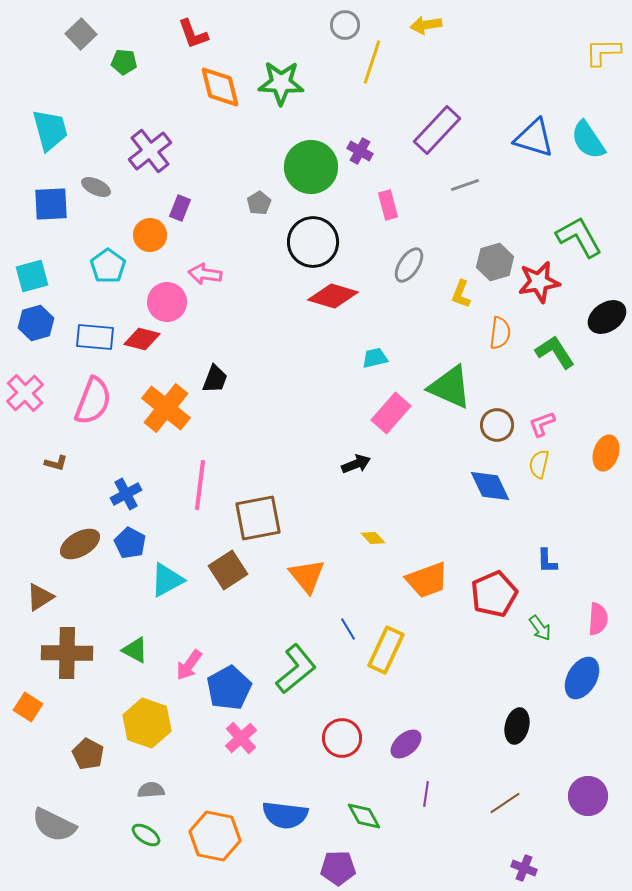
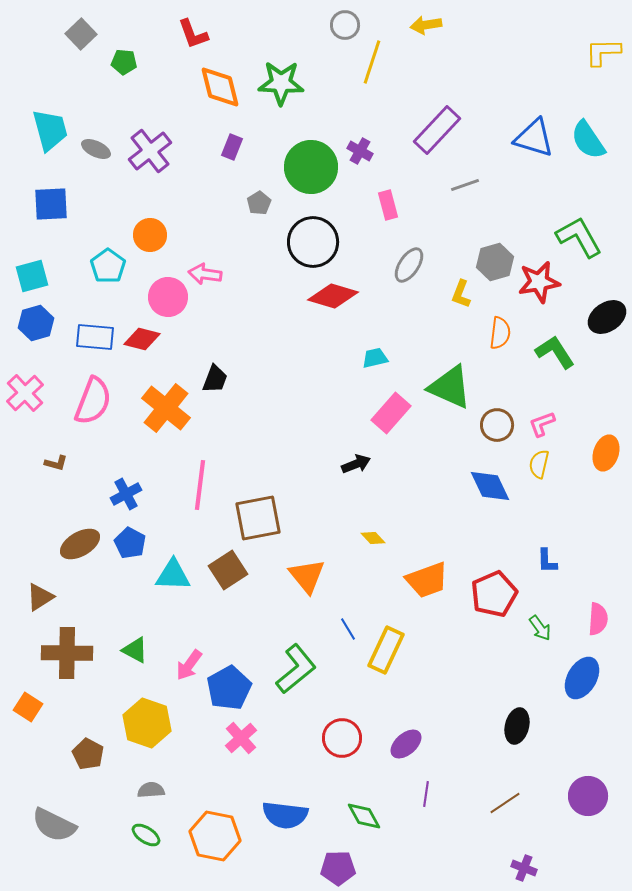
gray ellipse at (96, 187): moved 38 px up
purple rectangle at (180, 208): moved 52 px right, 61 px up
pink circle at (167, 302): moved 1 px right, 5 px up
cyan triangle at (167, 580): moved 6 px right, 5 px up; rotated 30 degrees clockwise
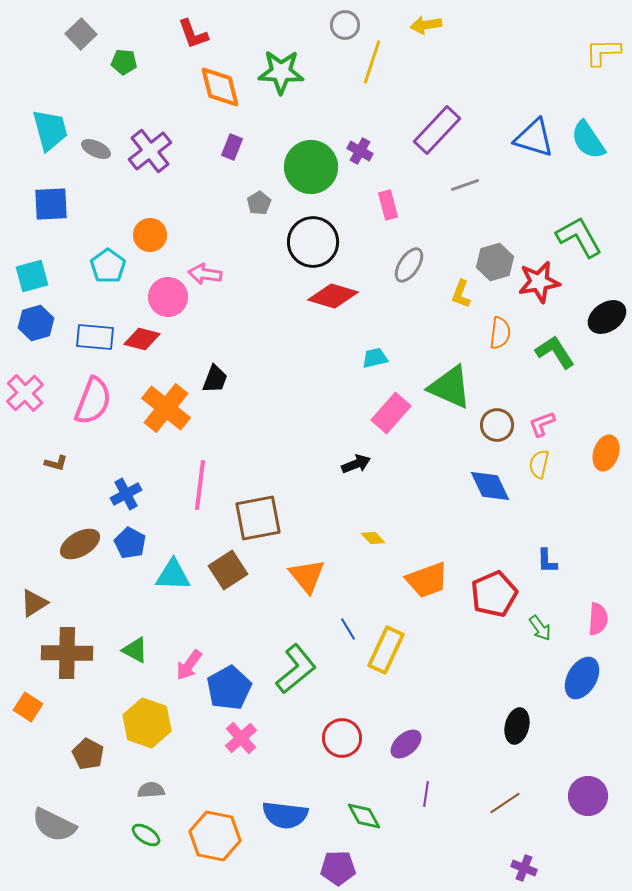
green star at (281, 83): moved 11 px up
brown triangle at (40, 597): moved 6 px left, 6 px down
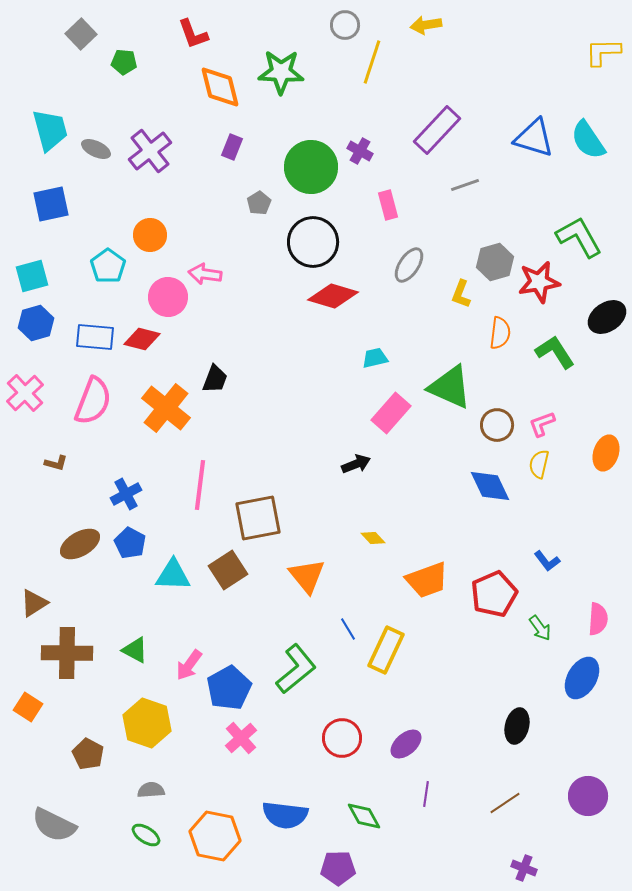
blue square at (51, 204): rotated 9 degrees counterclockwise
blue L-shape at (547, 561): rotated 36 degrees counterclockwise
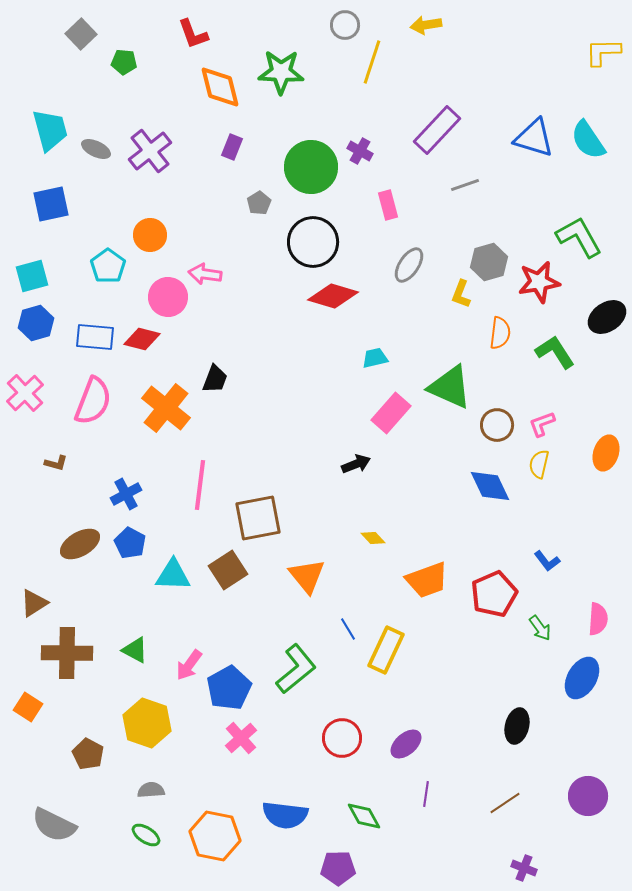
gray hexagon at (495, 262): moved 6 px left
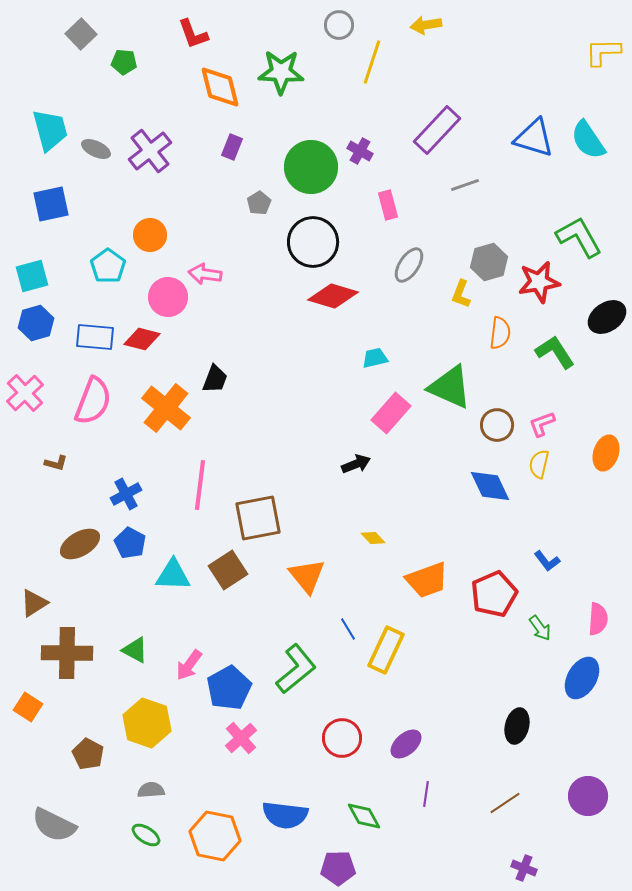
gray circle at (345, 25): moved 6 px left
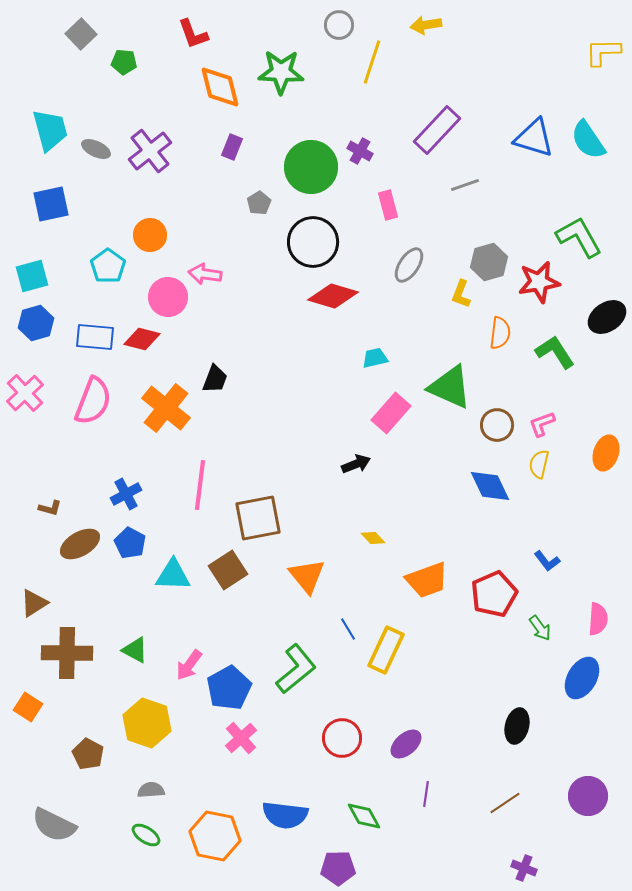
brown L-shape at (56, 463): moved 6 px left, 45 px down
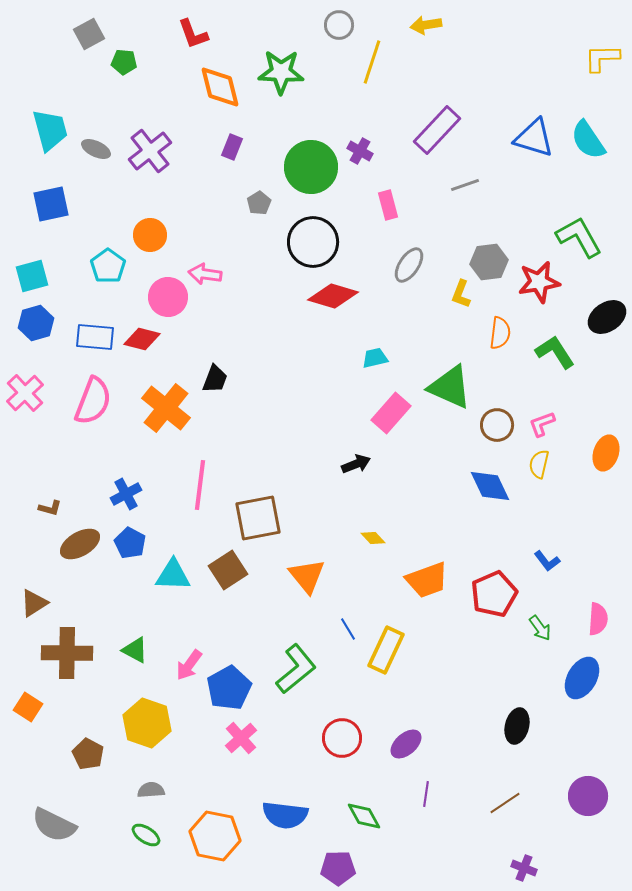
gray square at (81, 34): moved 8 px right; rotated 16 degrees clockwise
yellow L-shape at (603, 52): moved 1 px left, 6 px down
gray hexagon at (489, 262): rotated 9 degrees clockwise
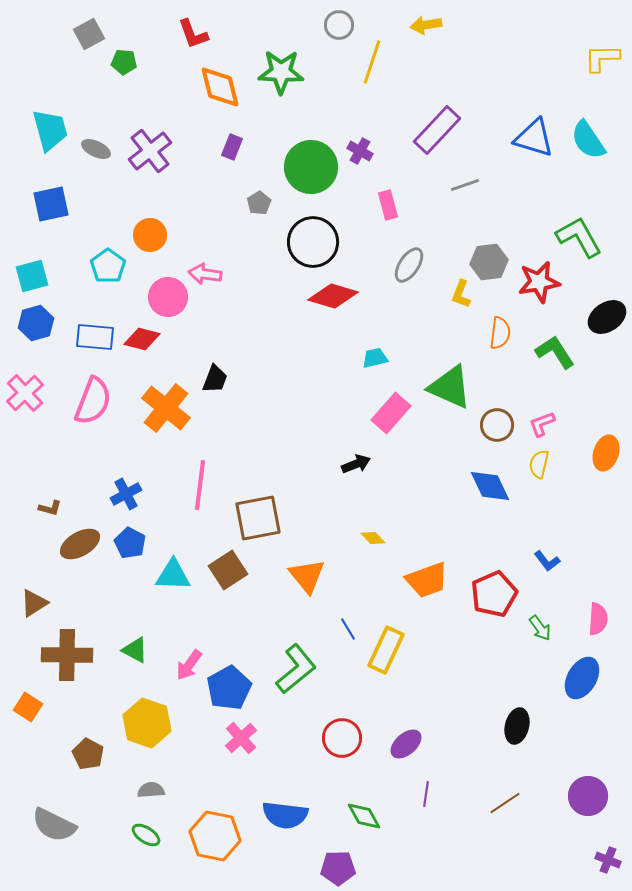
brown cross at (67, 653): moved 2 px down
purple cross at (524, 868): moved 84 px right, 8 px up
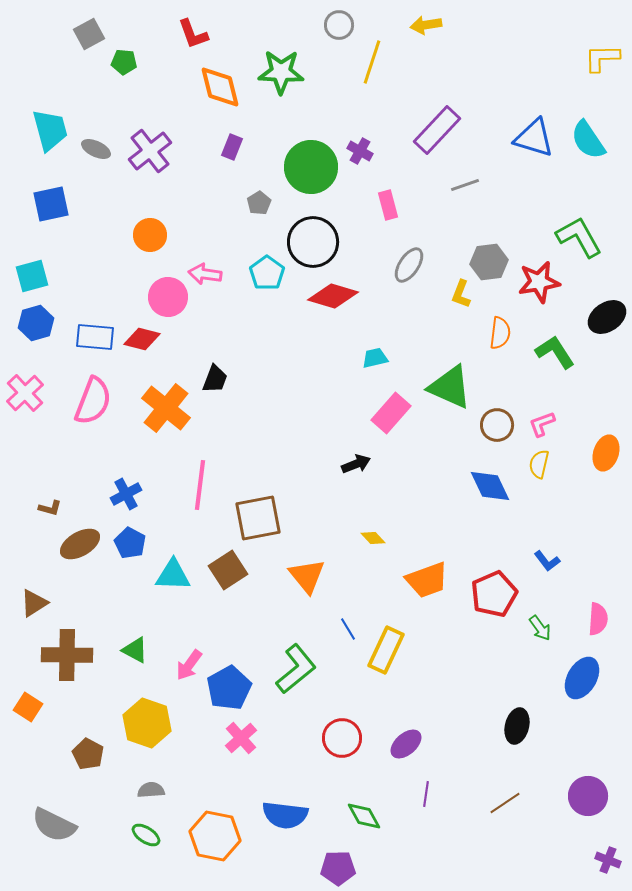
cyan pentagon at (108, 266): moved 159 px right, 7 px down
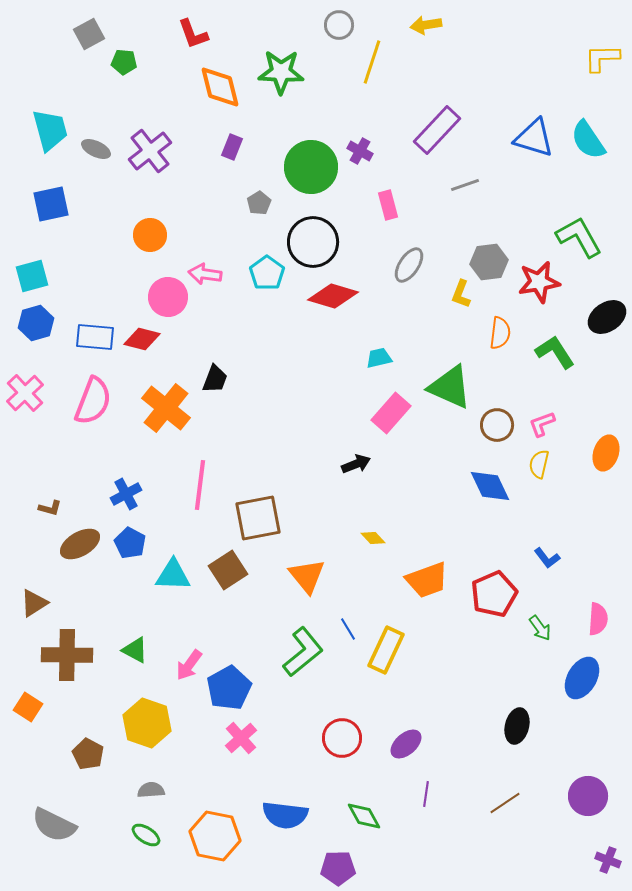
cyan trapezoid at (375, 358): moved 4 px right
blue L-shape at (547, 561): moved 3 px up
green L-shape at (296, 669): moved 7 px right, 17 px up
